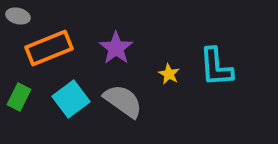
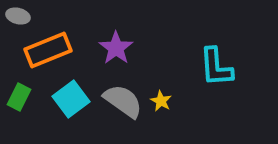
orange rectangle: moved 1 px left, 2 px down
yellow star: moved 8 px left, 27 px down
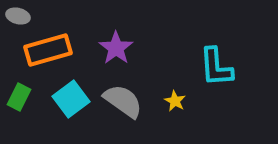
orange rectangle: rotated 6 degrees clockwise
yellow star: moved 14 px right
